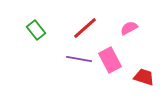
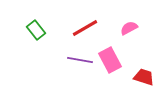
red line: rotated 12 degrees clockwise
purple line: moved 1 px right, 1 px down
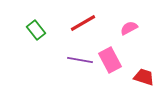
red line: moved 2 px left, 5 px up
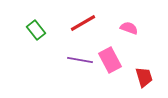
pink semicircle: rotated 48 degrees clockwise
red trapezoid: rotated 55 degrees clockwise
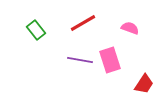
pink semicircle: moved 1 px right
pink rectangle: rotated 10 degrees clockwise
red trapezoid: moved 7 px down; rotated 50 degrees clockwise
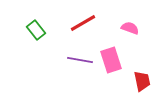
pink rectangle: moved 1 px right
red trapezoid: moved 2 px left, 3 px up; rotated 45 degrees counterclockwise
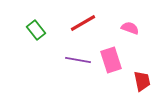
purple line: moved 2 px left
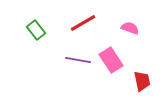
pink rectangle: rotated 15 degrees counterclockwise
